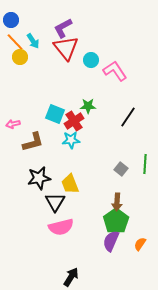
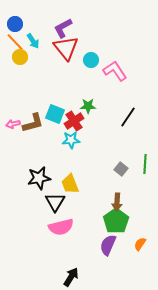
blue circle: moved 4 px right, 4 px down
brown L-shape: moved 19 px up
purple semicircle: moved 3 px left, 4 px down
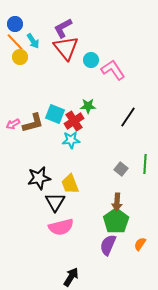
pink L-shape: moved 2 px left, 1 px up
pink arrow: rotated 16 degrees counterclockwise
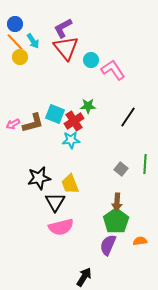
orange semicircle: moved 3 px up; rotated 48 degrees clockwise
black arrow: moved 13 px right
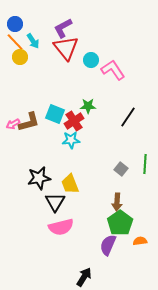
brown L-shape: moved 4 px left, 1 px up
green pentagon: moved 4 px right, 2 px down
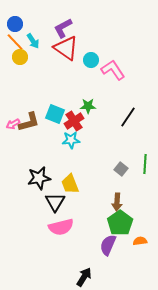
red triangle: rotated 16 degrees counterclockwise
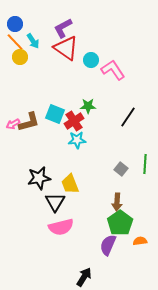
cyan star: moved 6 px right
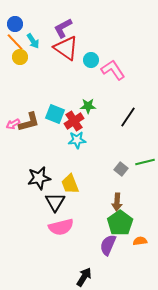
green line: moved 2 px up; rotated 72 degrees clockwise
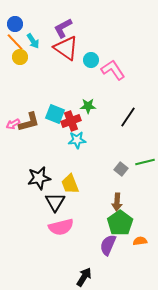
red cross: moved 3 px left; rotated 12 degrees clockwise
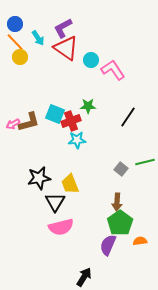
cyan arrow: moved 5 px right, 3 px up
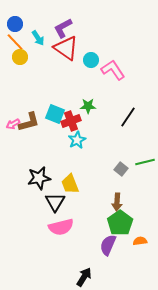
cyan star: rotated 24 degrees counterclockwise
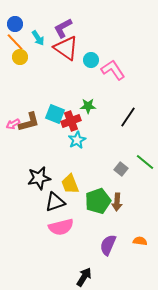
green line: rotated 54 degrees clockwise
black triangle: rotated 40 degrees clockwise
green pentagon: moved 22 px left, 22 px up; rotated 15 degrees clockwise
orange semicircle: rotated 16 degrees clockwise
